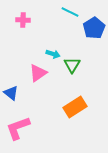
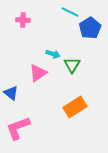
blue pentagon: moved 4 px left
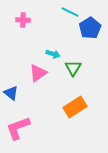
green triangle: moved 1 px right, 3 px down
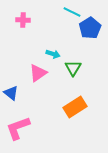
cyan line: moved 2 px right
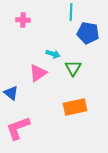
cyan line: moved 1 px left; rotated 66 degrees clockwise
blue pentagon: moved 2 px left, 5 px down; rotated 30 degrees counterclockwise
orange rectangle: rotated 20 degrees clockwise
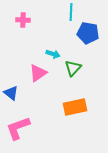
green triangle: rotated 12 degrees clockwise
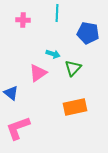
cyan line: moved 14 px left, 1 px down
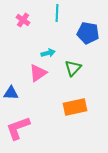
pink cross: rotated 32 degrees clockwise
cyan arrow: moved 5 px left, 1 px up; rotated 32 degrees counterclockwise
blue triangle: rotated 35 degrees counterclockwise
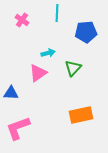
pink cross: moved 1 px left
blue pentagon: moved 2 px left, 1 px up; rotated 15 degrees counterclockwise
orange rectangle: moved 6 px right, 8 px down
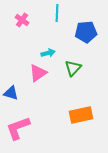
blue triangle: rotated 14 degrees clockwise
